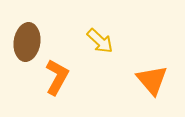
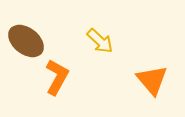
brown ellipse: moved 1 px left, 1 px up; rotated 60 degrees counterclockwise
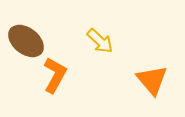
orange L-shape: moved 2 px left, 2 px up
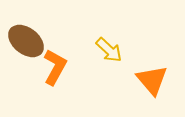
yellow arrow: moved 9 px right, 9 px down
orange L-shape: moved 8 px up
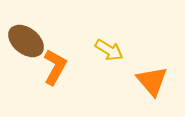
yellow arrow: rotated 12 degrees counterclockwise
orange triangle: moved 1 px down
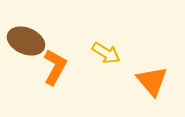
brown ellipse: rotated 15 degrees counterclockwise
yellow arrow: moved 3 px left, 3 px down
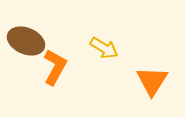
yellow arrow: moved 2 px left, 5 px up
orange triangle: rotated 12 degrees clockwise
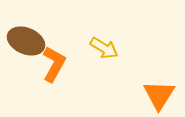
orange L-shape: moved 1 px left, 3 px up
orange triangle: moved 7 px right, 14 px down
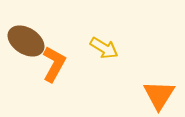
brown ellipse: rotated 9 degrees clockwise
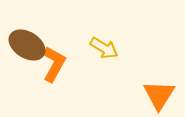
brown ellipse: moved 1 px right, 4 px down
